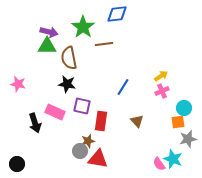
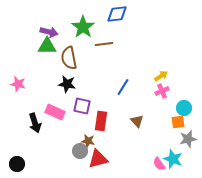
brown star: rotated 24 degrees clockwise
red triangle: rotated 25 degrees counterclockwise
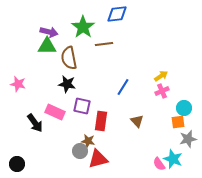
black arrow: rotated 18 degrees counterclockwise
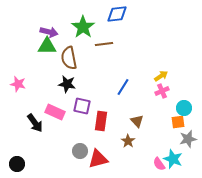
brown star: moved 40 px right; rotated 24 degrees clockwise
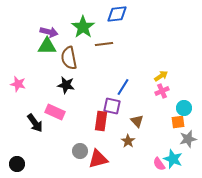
black star: moved 1 px left, 1 px down
purple square: moved 30 px right
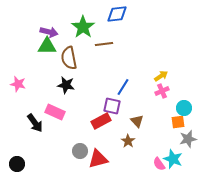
red rectangle: rotated 54 degrees clockwise
